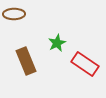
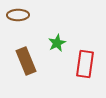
brown ellipse: moved 4 px right, 1 px down
red rectangle: rotated 64 degrees clockwise
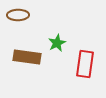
brown rectangle: moved 1 px right, 4 px up; rotated 60 degrees counterclockwise
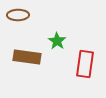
green star: moved 2 px up; rotated 12 degrees counterclockwise
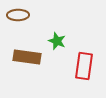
green star: rotated 12 degrees counterclockwise
red rectangle: moved 1 px left, 2 px down
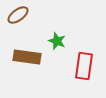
brown ellipse: rotated 35 degrees counterclockwise
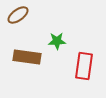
green star: rotated 24 degrees counterclockwise
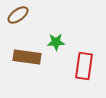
green star: moved 1 px left, 1 px down
